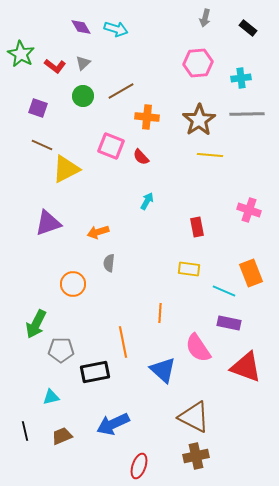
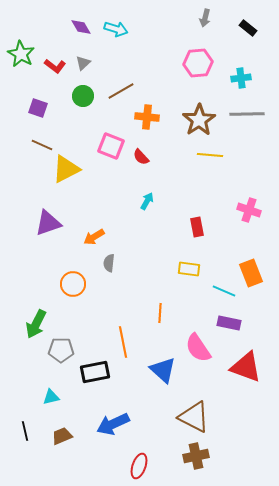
orange arrow at (98, 232): moved 4 px left, 5 px down; rotated 15 degrees counterclockwise
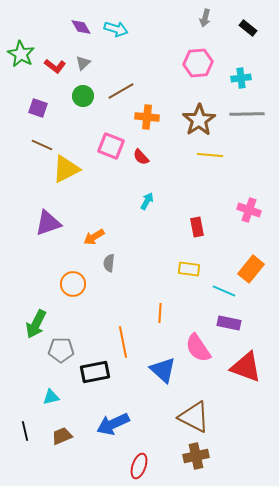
orange rectangle at (251, 273): moved 4 px up; rotated 60 degrees clockwise
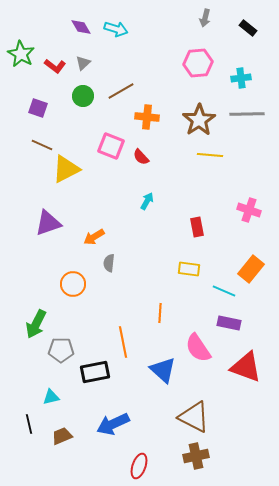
black line at (25, 431): moved 4 px right, 7 px up
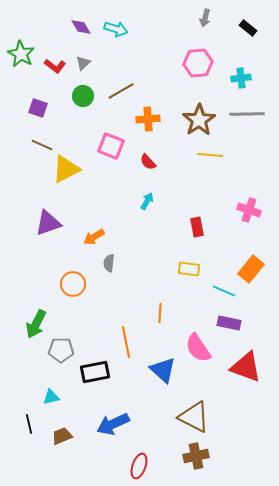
orange cross at (147, 117): moved 1 px right, 2 px down; rotated 10 degrees counterclockwise
red semicircle at (141, 157): moved 7 px right, 5 px down
orange line at (123, 342): moved 3 px right
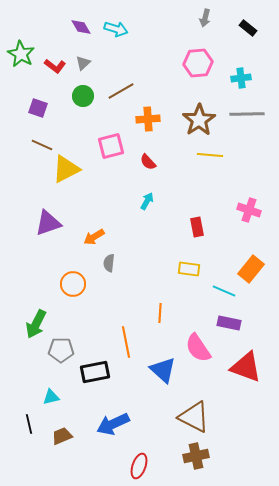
pink square at (111, 146): rotated 36 degrees counterclockwise
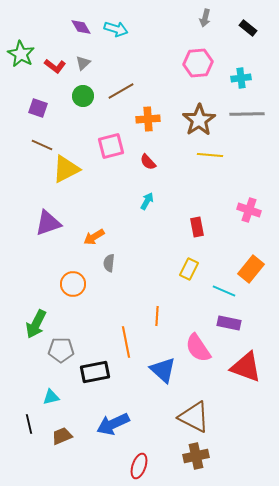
yellow rectangle at (189, 269): rotated 70 degrees counterclockwise
orange line at (160, 313): moved 3 px left, 3 px down
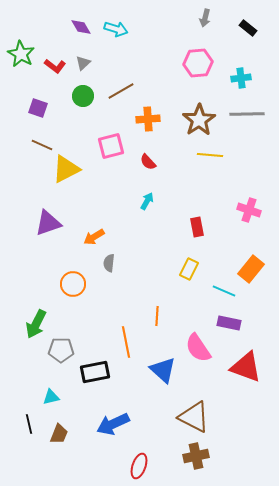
brown trapezoid at (62, 436): moved 3 px left, 2 px up; rotated 135 degrees clockwise
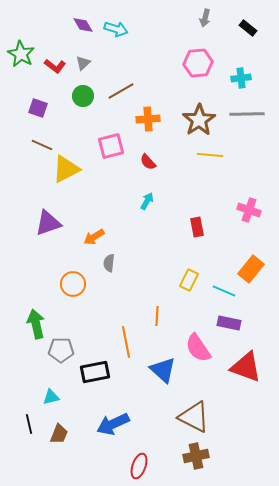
purple diamond at (81, 27): moved 2 px right, 2 px up
yellow rectangle at (189, 269): moved 11 px down
green arrow at (36, 324): rotated 140 degrees clockwise
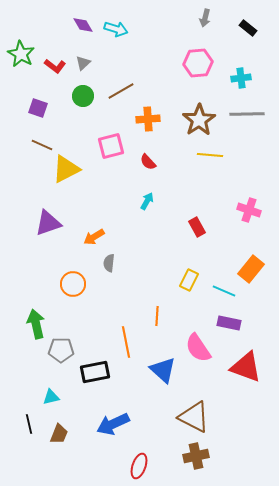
red rectangle at (197, 227): rotated 18 degrees counterclockwise
